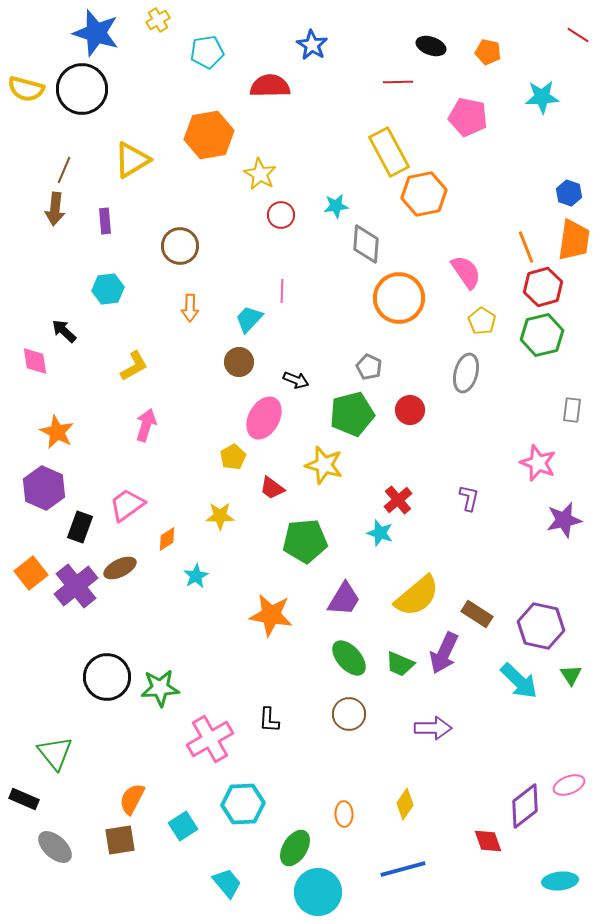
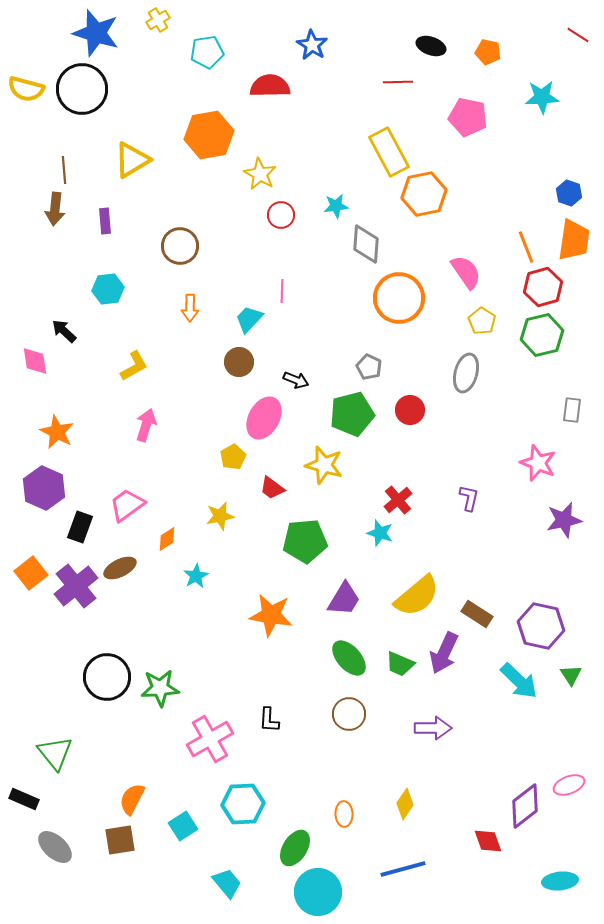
brown line at (64, 170): rotated 28 degrees counterclockwise
yellow star at (220, 516): rotated 12 degrees counterclockwise
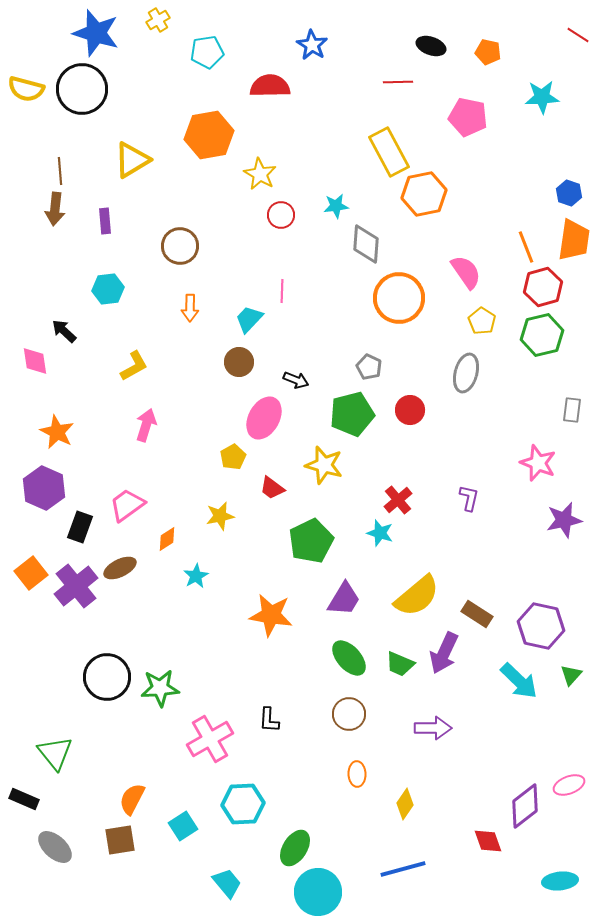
brown line at (64, 170): moved 4 px left, 1 px down
green pentagon at (305, 541): moved 6 px right; rotated 21 degrees counterclockwise
green triangle at (571, 675): rotated 15 degrees clockwise
orange ellipse at (344, 814): moved 13 px right, 40 px up
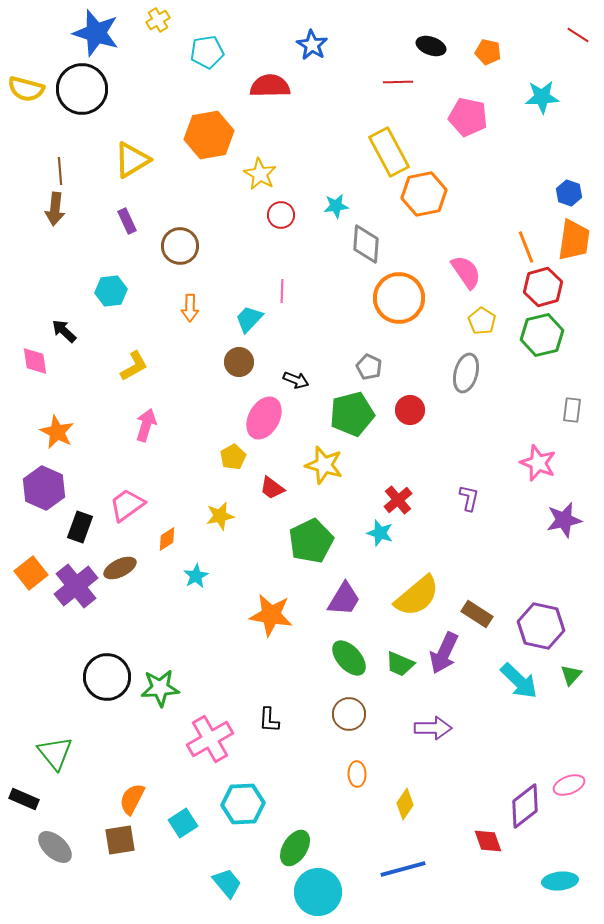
purple rectangle at (105, 221): moved 22 px right; rotated 20 degrees counterclockwise
cyan hexagon at (108, 289): moved 3 px right, 2 px down
cyan square at (183, 826): moved 3 px up
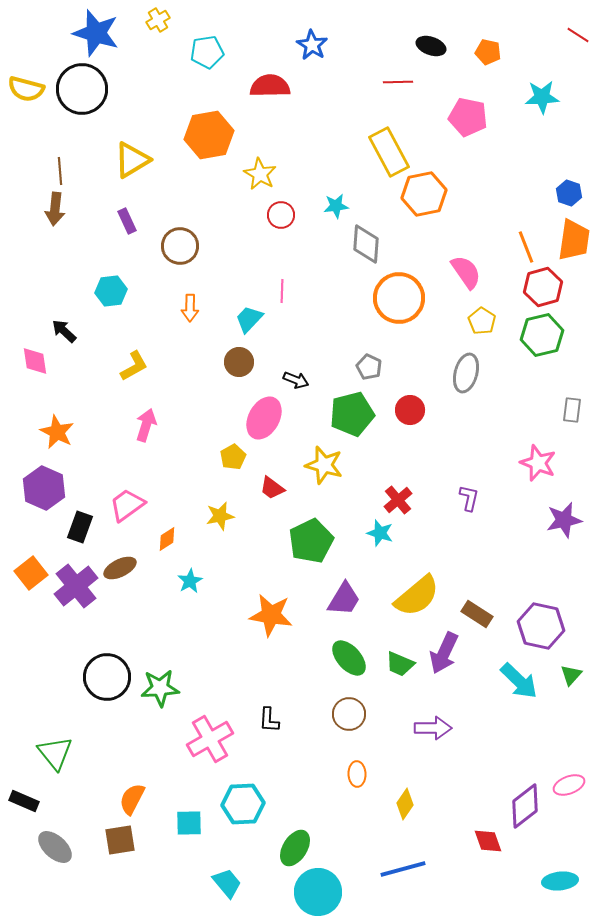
cyan star at (196, 576): moved 6 px left, 5 px down
black rectangle at (24, 799): moved 2 px down
cyan square at (183, 823): moved 6 px right; rotated 32 degrees clockwise
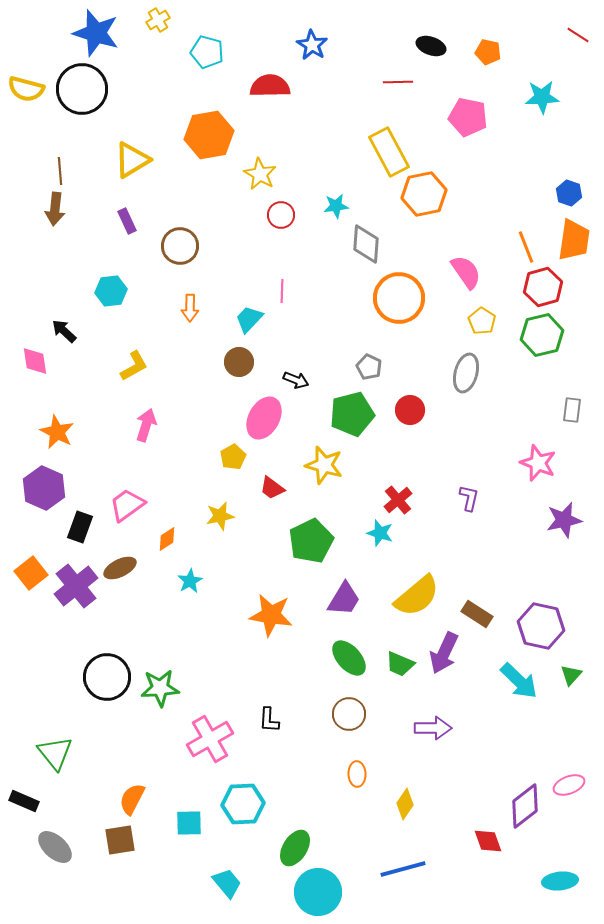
cyan pentagon at (207, 52): rotated 24 degrees clockwise
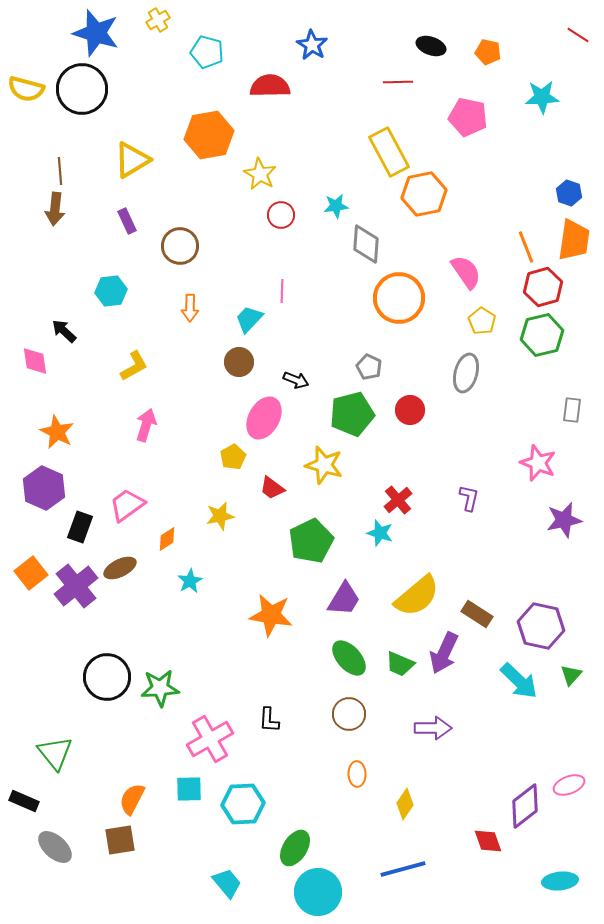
cyan square at (189, 823): moved 34 px up
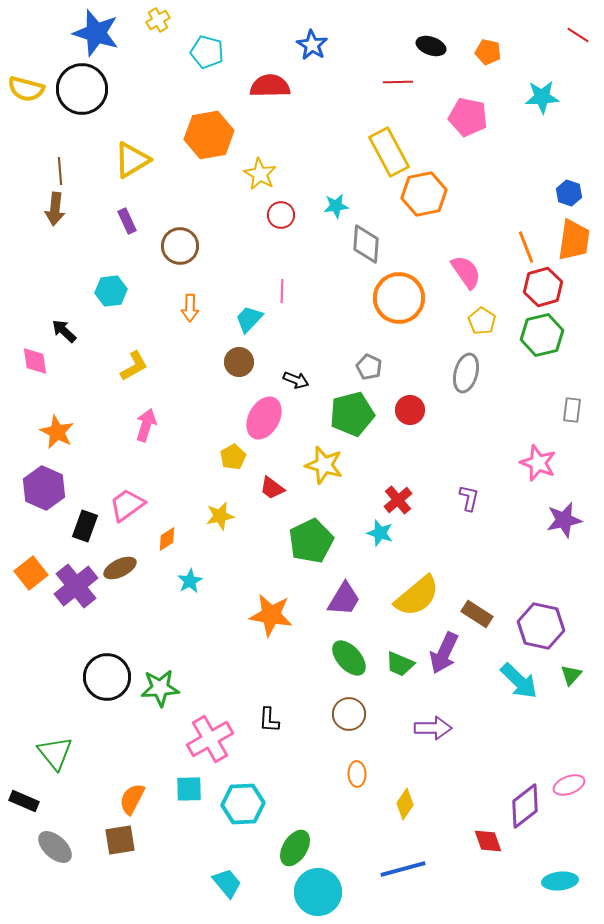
black rectangle at (80, 527): moved 5 px right, 1 px up
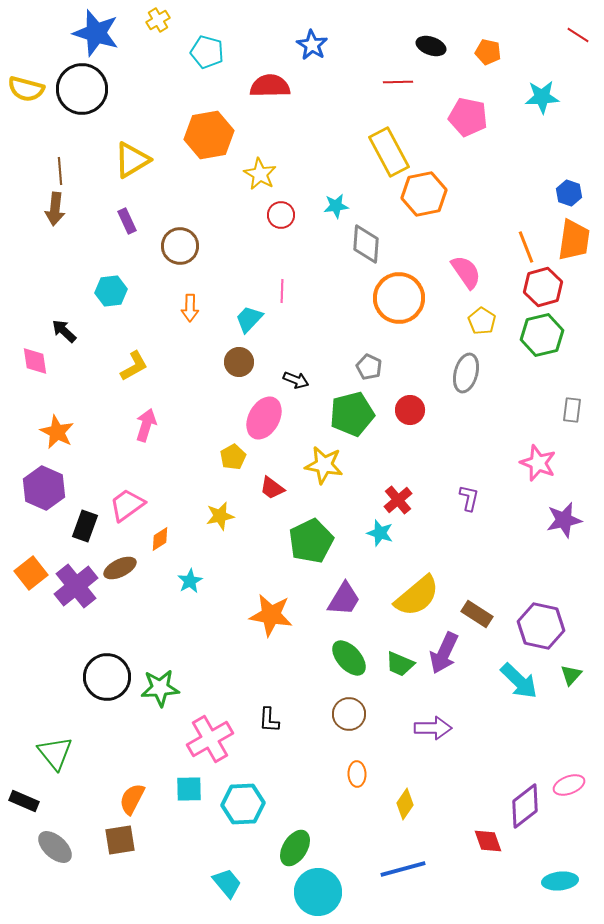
yellow star at (324, 465): rotated 6 degrees counterclockwise
orange diamond at (167, 539): moved 7 px left
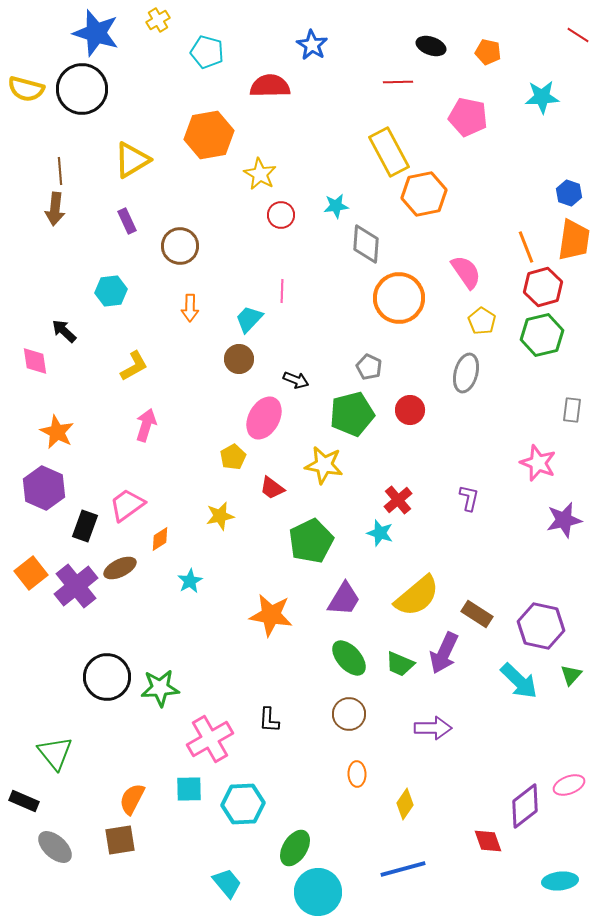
brown circle at (239, 362): moved 3 px up
